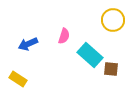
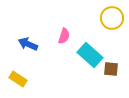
yellow circle: moved 1 px left, 2 px up
blue arrow: rotated 48 degrees clockwise
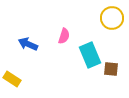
cyan rectangle: rotated 25 degrees clockwise
yellow rectangle: moved 6 px left
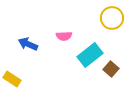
pink semicircle: rotated 70 degrees clockwise
cyan rectangle: rotated 75 degrees clockwise
brown square: rotated 35 degrees clockwise
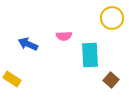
cyan rectangle: rotated 55 degrees counterclockwise
brown square: moved 11 px down
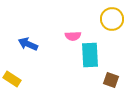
yellow circle: moved 1 px down
pink semicircle: moved 9 px right
brown square: rotated 21 degrees counterclockwise
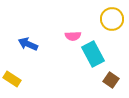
cyan rectangle: moved 3 px right, 1 px up; rotated 25 degrees counterclockwise
brown square: rotated 14 degrees clockwise
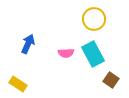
yellow circle: moved 18 px left
pink semicircle: moved 7 px left, 17 px down
blue arrow: rotated 90 degrees clockwise
yellow rectangle: moved 6 px right, 5 px down
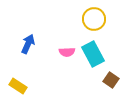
pink semicircle: moved 1 px right, 1 px up
yellow rectangle: moved 2 px down
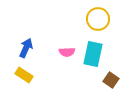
yellow circle: moved 4 px right
blue arrow: moved 2 px left, 4 px down
cyan rectangle: rotated 40 degrees clockwise
yellow rectangle: moved 6 px right, 11 px up
